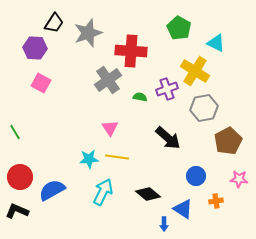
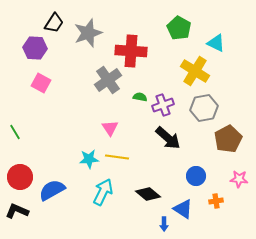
purple cross: moved 4 px left, 16 px down
brown pentagon: moved 2 px up
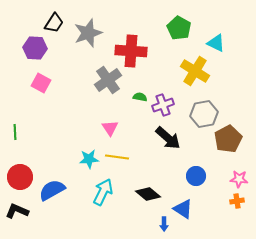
gray hexagon: moved 6 px down
green line: rotated 28 degrees clockwise
orange cross: moved 21 px right
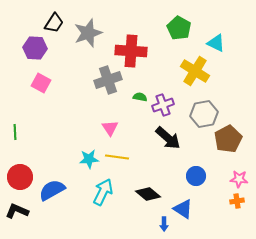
gray cross: rotated 16 degrees clockwise
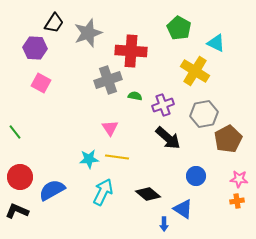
green semicircle: moved 5 px left, 1 px up
green line: rotated 35 degrees counterclockwise
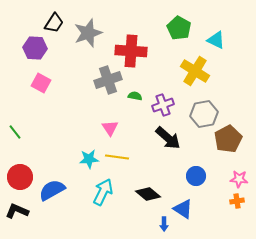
cyan triangle: moved 3 px up
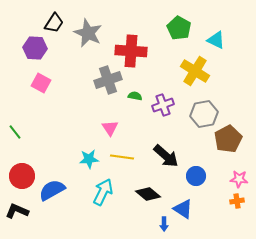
gray star: rotated 28 degrees counterclockwise
black arrow: moved 2 px left, 18 px down
yellow line: moved 5 px right
red circle: moved 2 px right, 1 px up
